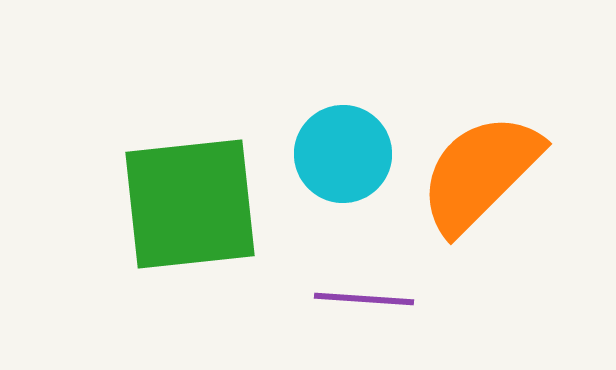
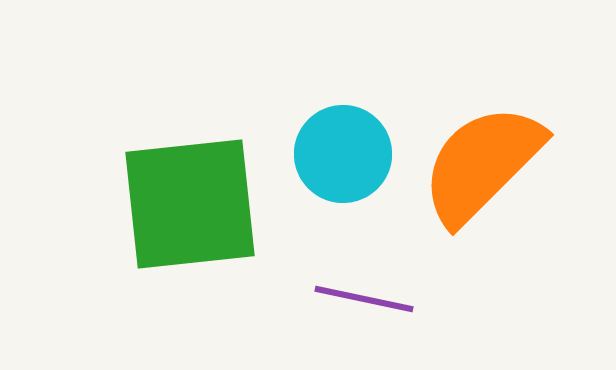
orange semicircle: moved 2 px right, 9 px up
purple line: rotated 8 degrees clockwise
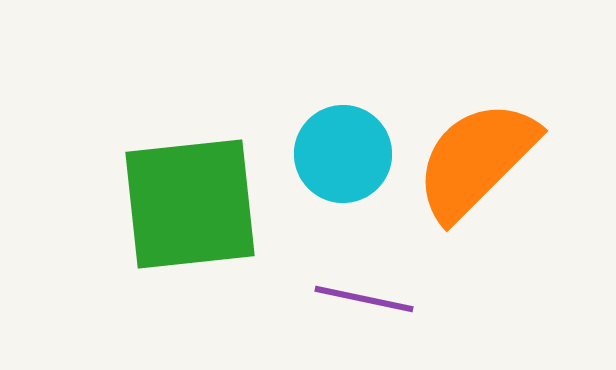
orange semicircle: moved 6 px left, 4 px up
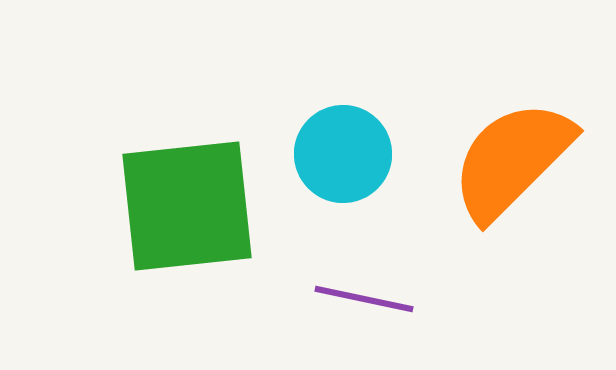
orange semicircle: moved 36 px right
green square: moved 3 px left, 2 px down
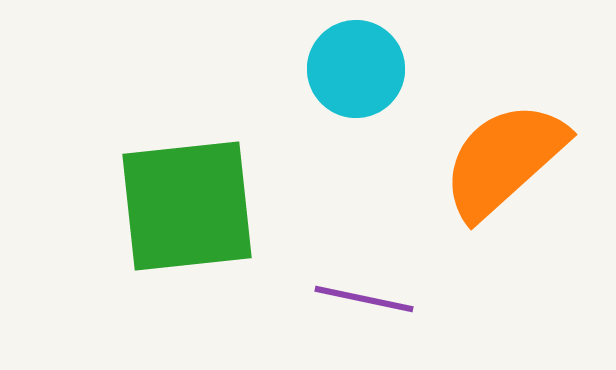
cyan circle: moved 13 px right, 85 px up
orange semicircle: moved 8 px left; rotated 3 degrees clockwise
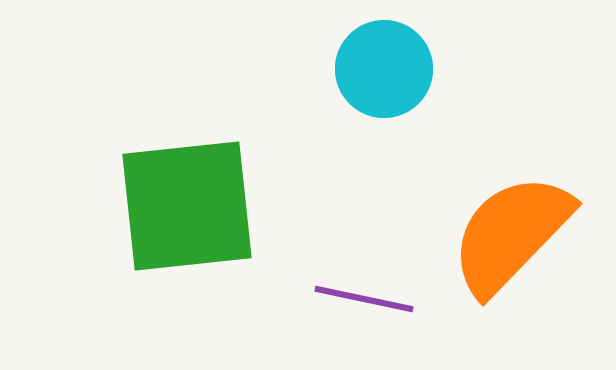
cyan circle: moved 28 px right
orange semicircle: moved 7 px right, 74 px down; rotated 4 degrees counterclockwise
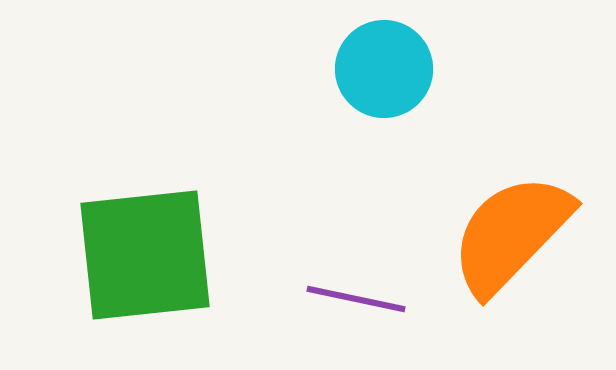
green square: moved 42 px left, 49 px down
purple line: moved 8 px left
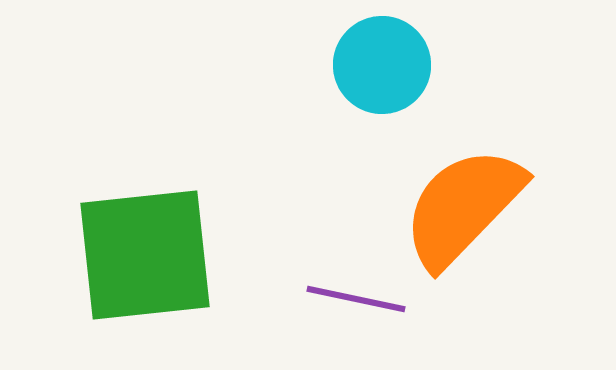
cyan circle: moved 2 px left, 4 px up
orange semicircle: moved 48 px left, 27 px up
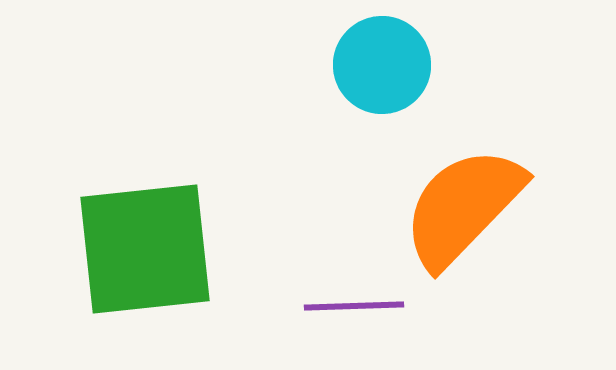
green square: moved 6 px up
purple line: moved 2 px left, 7 px down; rotated 14 degrees counterclockwise
